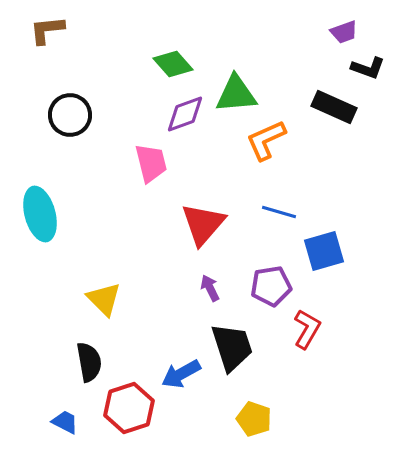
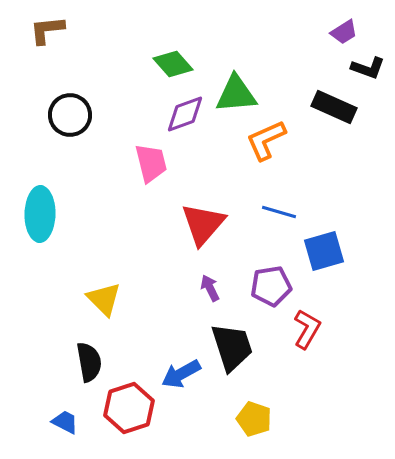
purple trapezoid: rotated 12 degrees counterclockwise
cyan ellipse: rotated 16 degrees clockwise
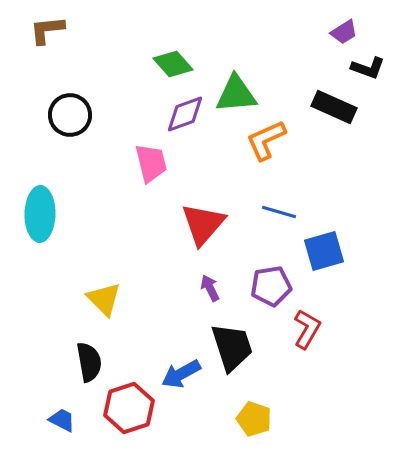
blue trapezoid: moved 3 px left, 2 px up
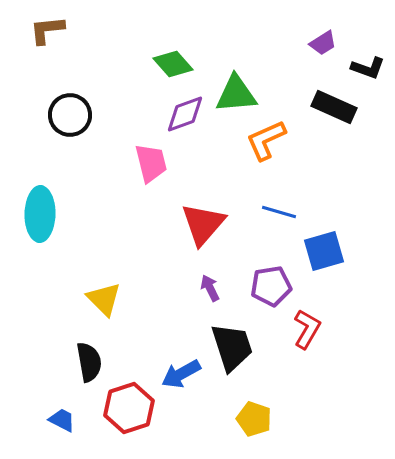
purple trapezoid: moved 21 px left, 11 px down
